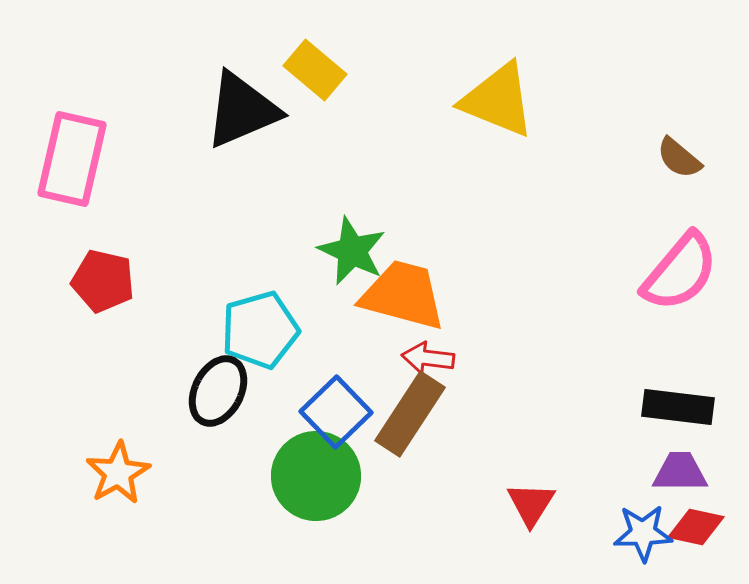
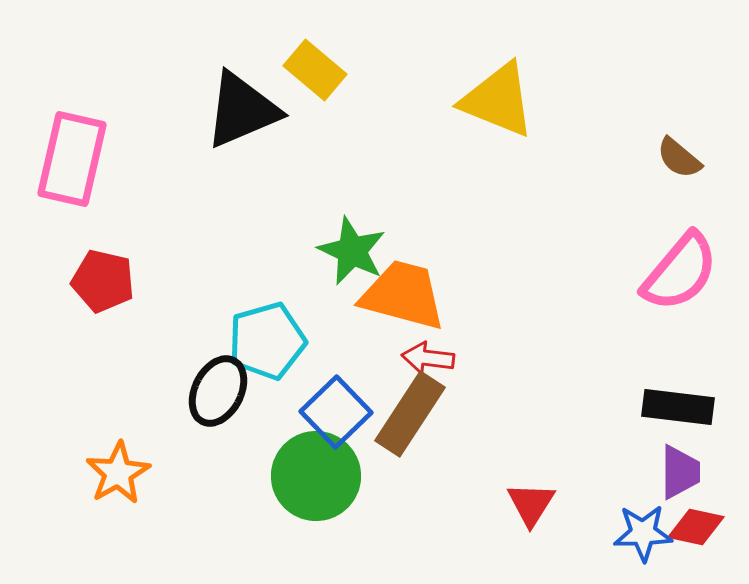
cyan pentagon: moved 7 px right, 11 px down
purple trapezoid: rotated 90 degrees clockwise
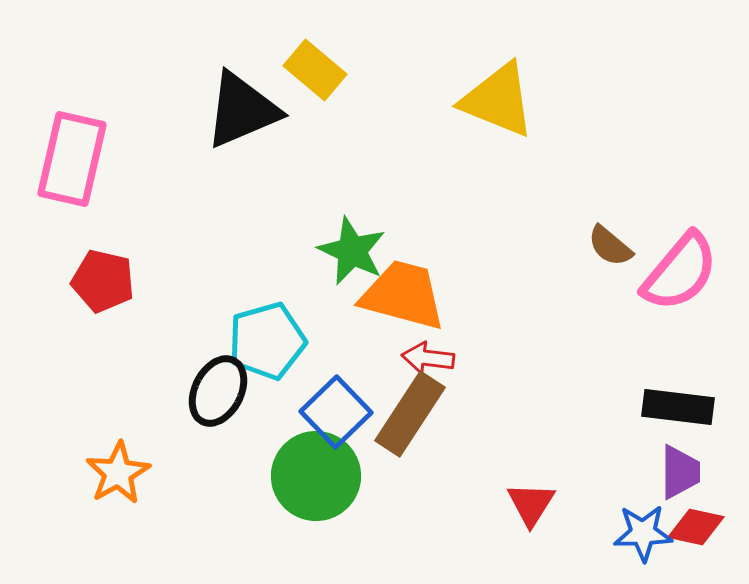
brown semicircle: moved 69 px left, 88 px down
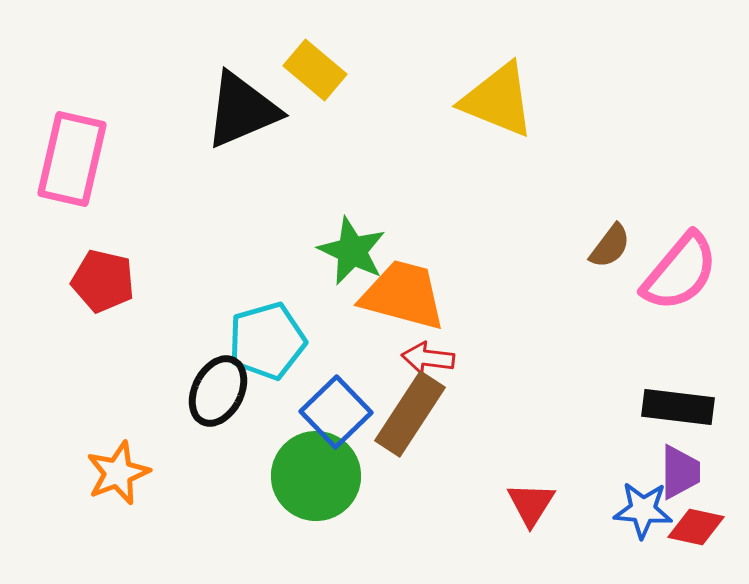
brown semicircle: rotated 93 degrees counterclockwise
orange star: rotated 8 degrees clockwise
blue star: moved 23 px up; rotated 6 degrees clockwise
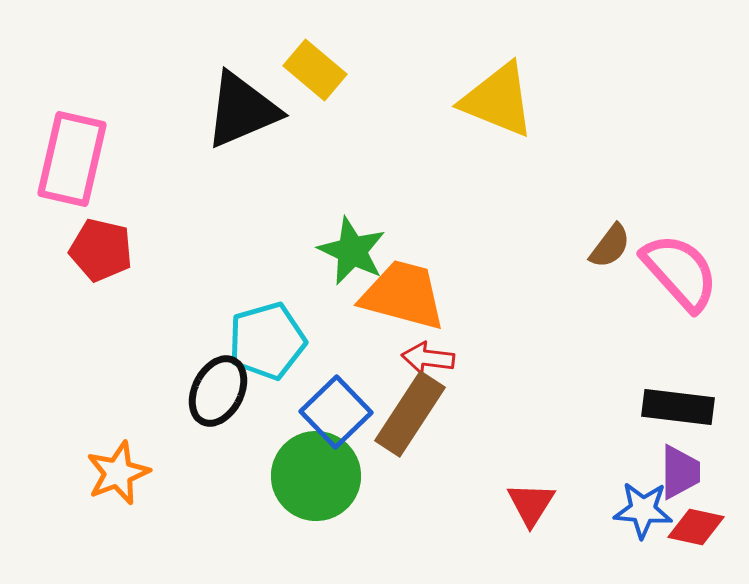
pink semicircle: rotated 82 degrees counterclockwise
red pentagon: moved 2 px left, 31 px up
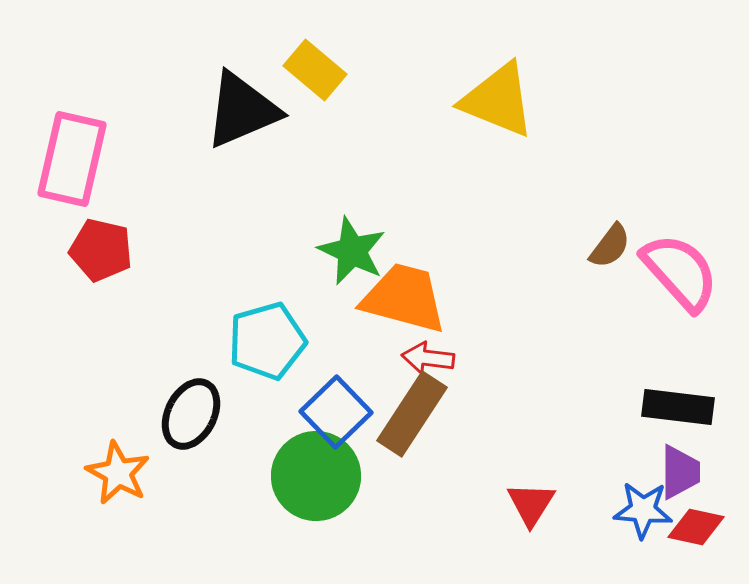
orange trapezoid: moved 1 px right, 3 px down
black ellipse: moved 27 px left, 23 px down
brown rectangle: moved 2 px right
orange star: rotated 22 degrees counterclockwise
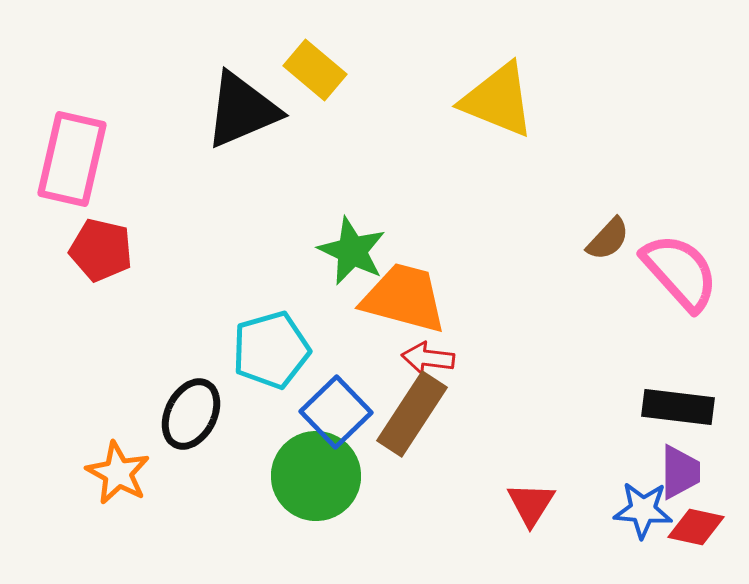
brown semicircle: moved 2 px left, 7 px up; rotated 6 degrees clockwise
cyan pentagon: moved 4 px right, 9 px down
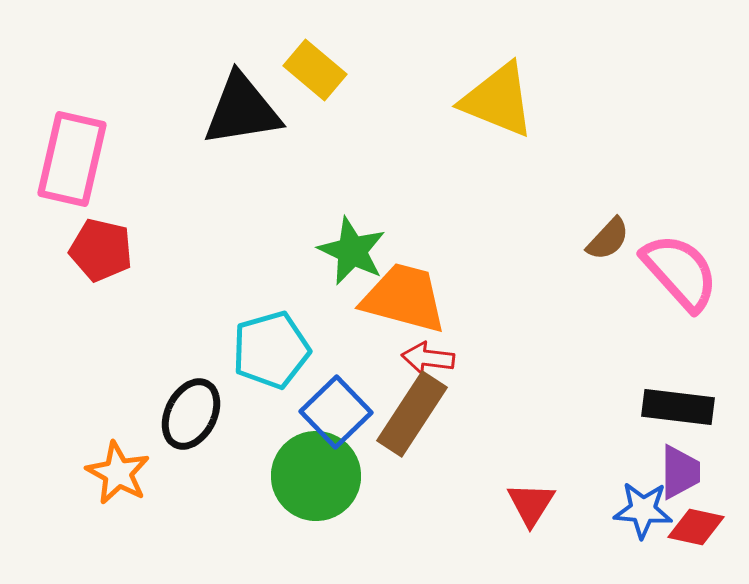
black triangle: rotated 14 degrees clockwise
